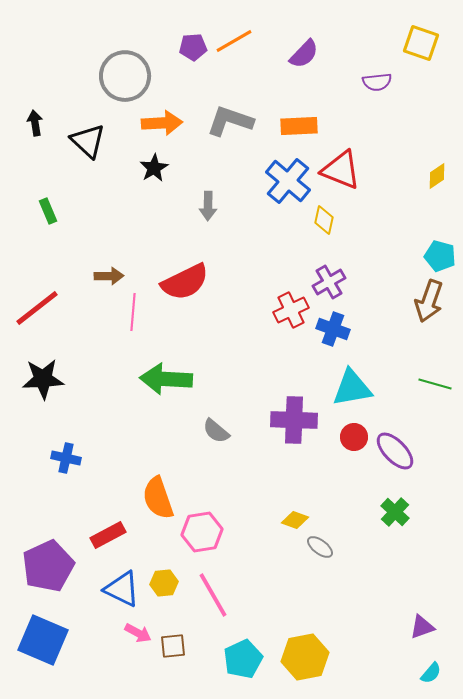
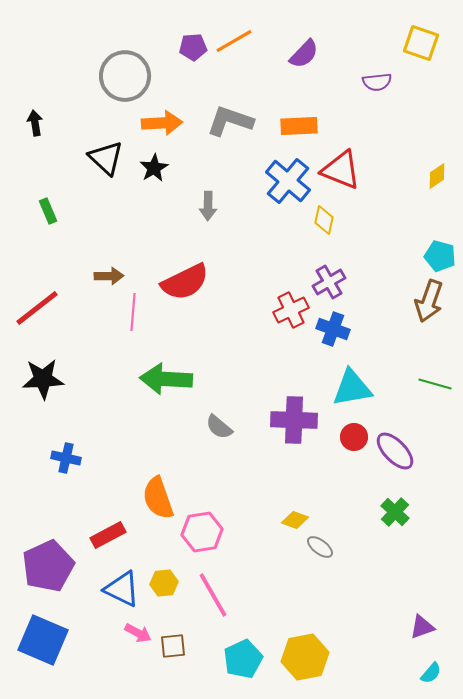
black triangle at (88, 141): moved 18 px right, 17 px down
gray semicircle at (216, 431): moved 3 px right, 4 px up
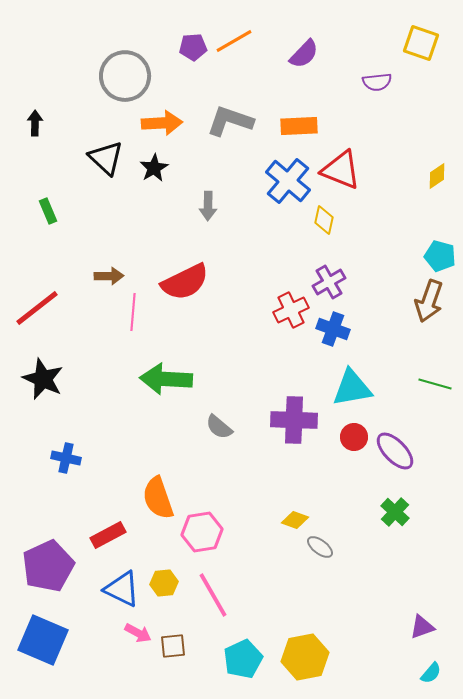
black arrow at (35, 123): rotated 10 degrees clockwise
black star at (43, 379): rotated 27 degrees clockwise
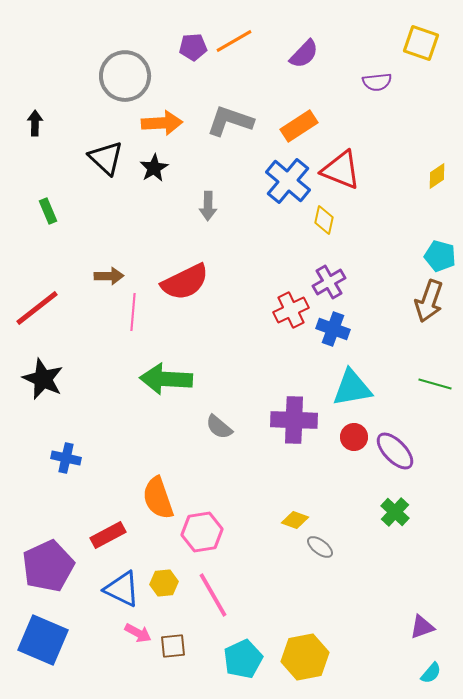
orange rectangle at (299, 126): rotated 30 degrees counterclockwise
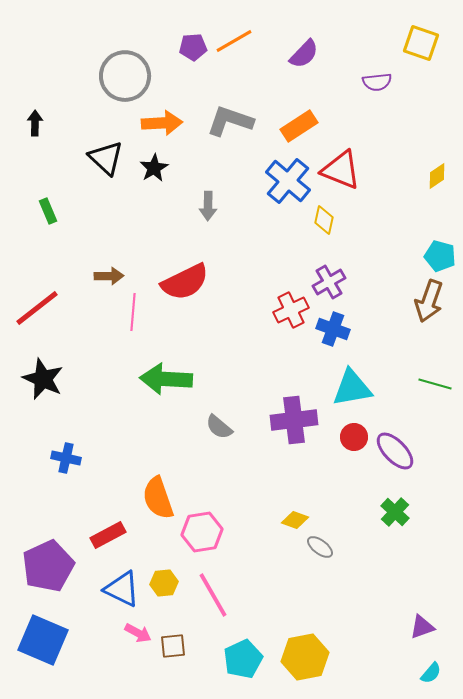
purple cross at (294, 420): rotated 9 degrees counterclockwise
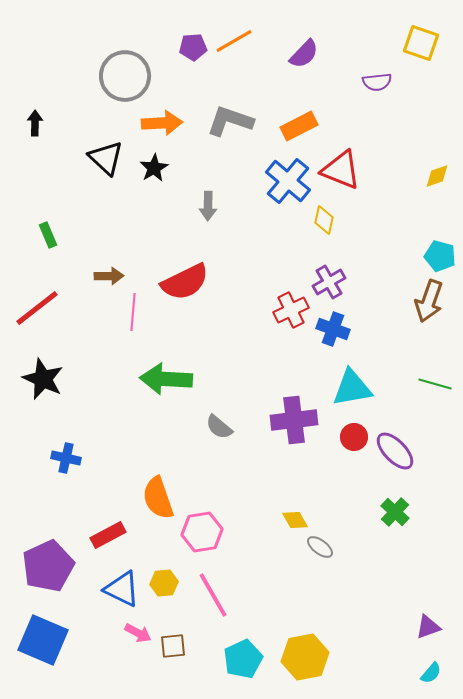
orange rectangle at (299, 126): rotated 6 degrees clockwise
yellow diamond at (437, 176): rotated 16 degrees clockwise
green rectangle at (48, 211): moved 24 px down
yellow diamond at (295, 520): rotated 40 degrees clockwise
purple triangle at (422, 627): moved 6 px right
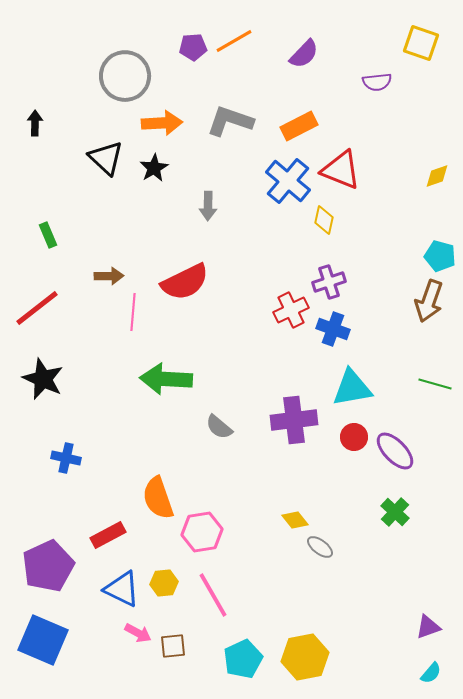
purple cross at (329, 282): rotated 12 degrees clockwise
yellow diamond at (295, 520): rotated 8 degrees counterclockwise
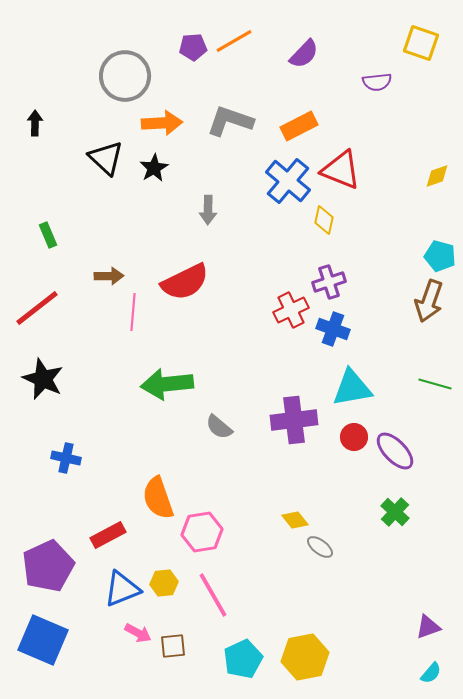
gray arrow at (208, 206): moved 4 px down
green arrow at (166, 379): moved 1 px right, 5 px down; rotated 9 degrees counterclockwise
blue triangle at (122, 589): rotated 48 degrees counterclockwise
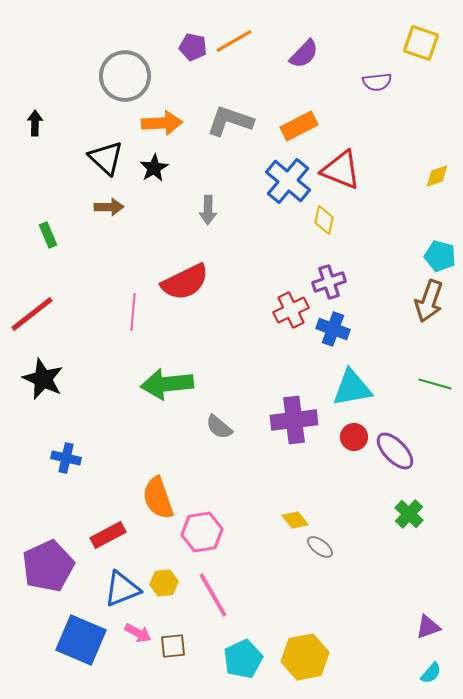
purple pentagon at (193, 47): rotated 16 degrees clockwise
brown arrow at (109, 276): moved 69 px up
red line at (37, 308): moved 5 px left, 6 px down
green cross at (395, 512): moved 14 px right, 2 px down
blue square at (43, 640): moved 38 px right
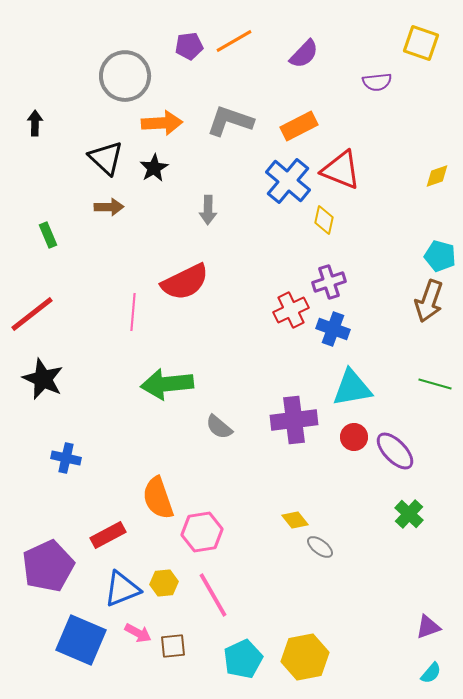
purple pentagon at (193, 47): moved 4 px left, 1 px up; rotated 20 degrees counterclockwise
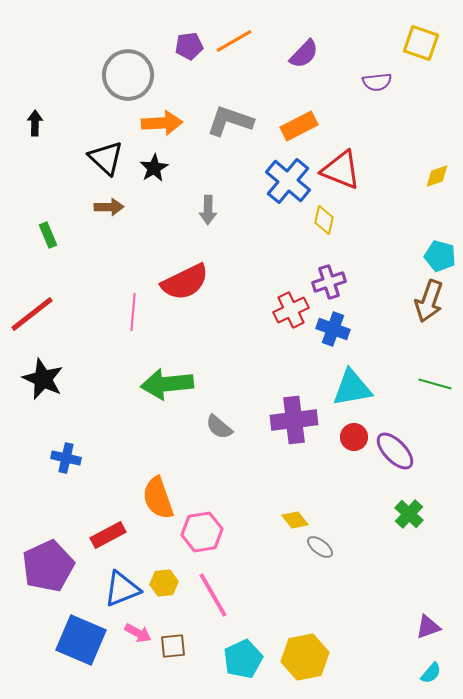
gray circle at (125, 76): moved 3 px right, 1 px up
